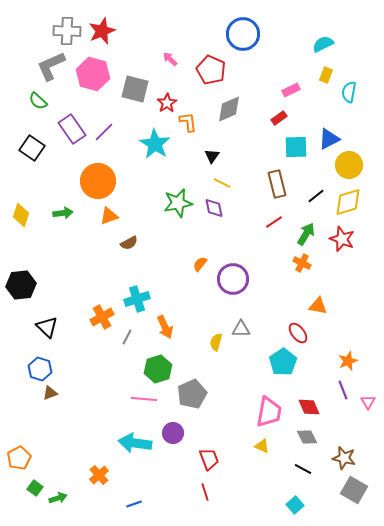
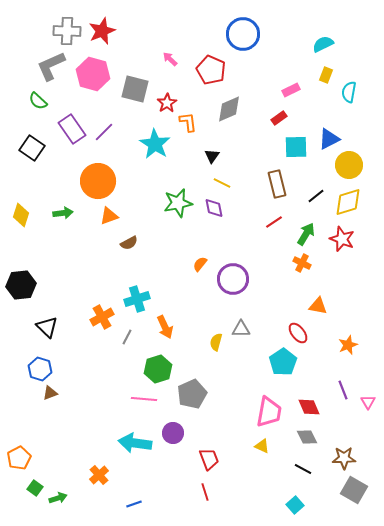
orange star at (348, 361): moved 16 px up
brown star at (344, 458): rotated 15 degrees counterclockwise
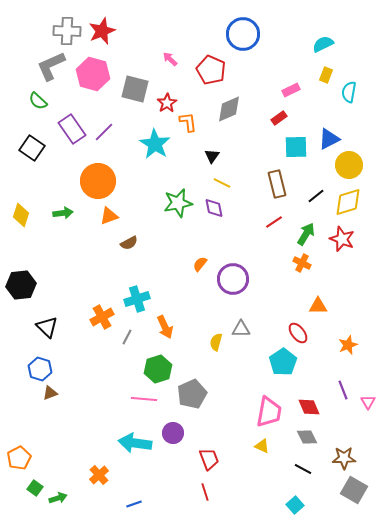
orange triangle at (318, 306): rotated 12 degrees counterclockwise
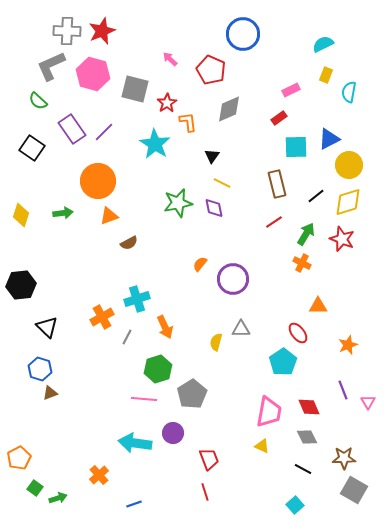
gray pentagon at (192, 394): rotated 8 degrees counterclockwise
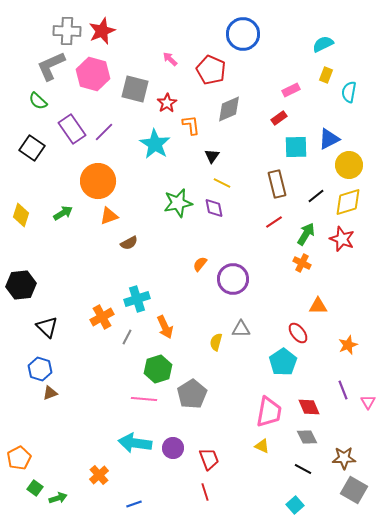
orange L-shape at (188, 122): moved 3 px right, 3 px down
green arrow at (63, 213): rotated 24 degrees counterclockwise
purple circle at (173, 433): moved 15 px down
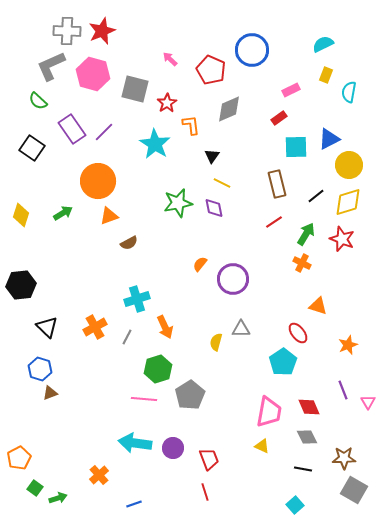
blue circle at (243, 34): moved 9 px right, 16 px down
orange triangle at (318, 306): rotated 18 degrees clockwise
orange cross at (102, 317): moved 7 px left, 10 px down
gray pentagon at (192, 394): moved 2 px left, 1 px down
black line at (303, 469): rotated 18 degrees counterclockwise
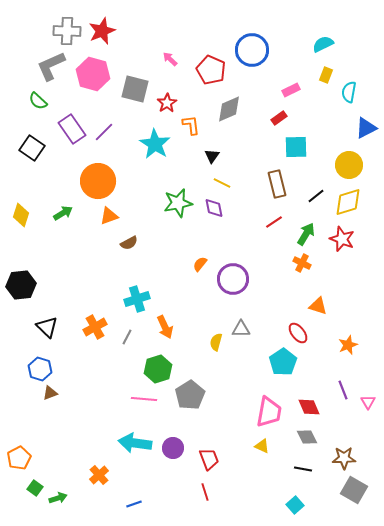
blue triangle at (329, 139): moved 37 px right, 11 px up
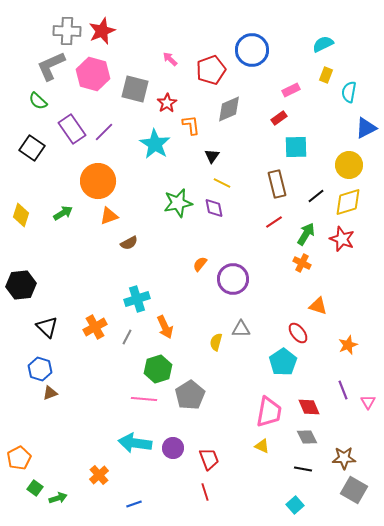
red pentagon at (211, 70): rotated 28 degrees clockwise
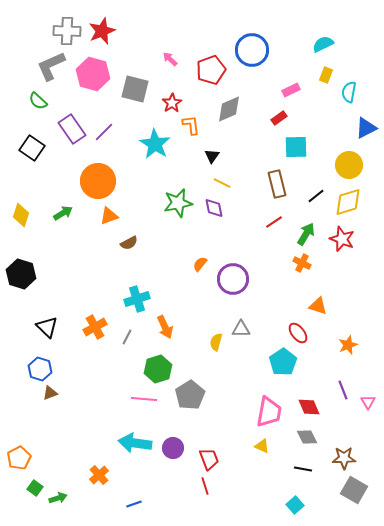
red star at (167, 103): moved 5 px right
black hexagon at (21, 285): moved 11 px up; rotated 24 degrees clockwise
red line at (205, 492): moved 6 px up
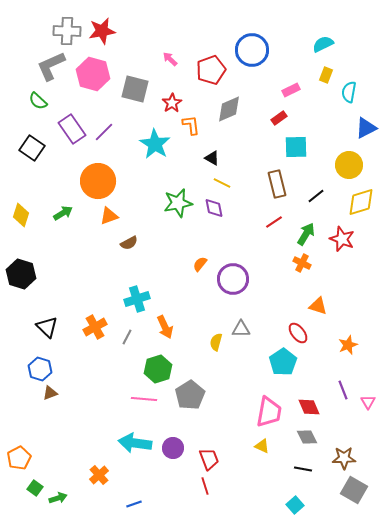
red star at (102, 31): rotated 12 degrees clockwise
black triangle at (212, 156): moved 2 px down; rotated 35 degrees counterclockwise
yellow diamond at (348, 202): moved 13 px right
